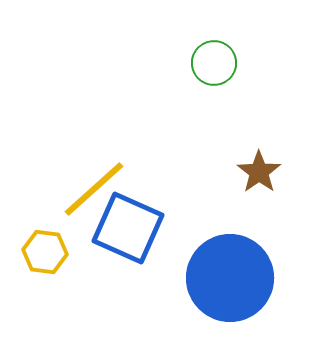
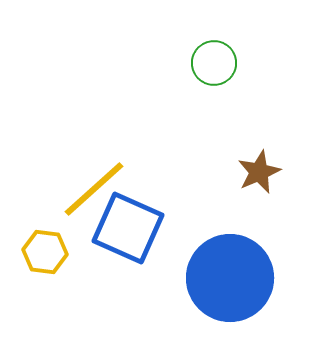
brown star: rotated 12 degrees clockwise
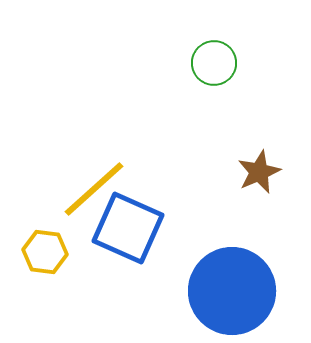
blue circle: moved 2 px right, 13 px down
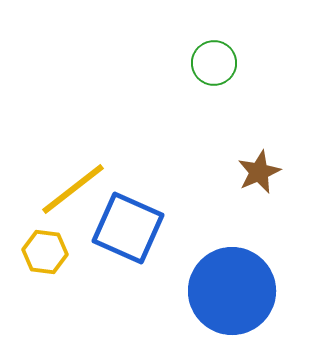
yellow line: moved 21 px left; rotated 4 degrees clockwise
